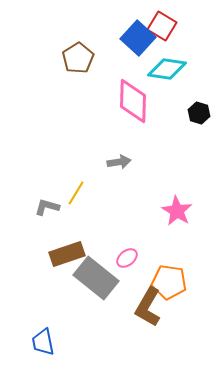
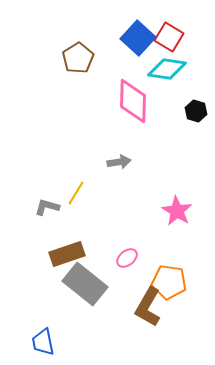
red square: moved 7 px right, 11 px down
black hexagon: moved 3 px left, 2 px up
gray rectangle: moved 11 px left, 6 px down
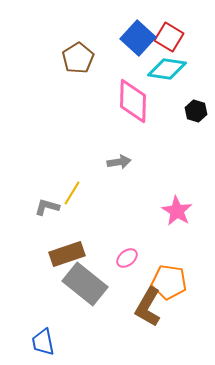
yellow line: moved 4 px left
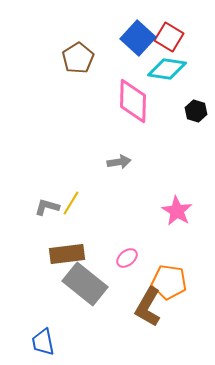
yellow line: moved 1 px left, 10 px down
brown rectangle: rotated 12 degrees clockwise
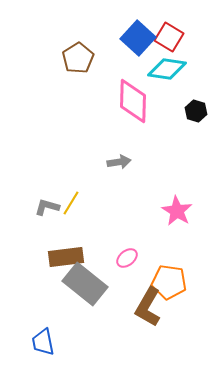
brown rectangle: moved 1 px left, 3 px down
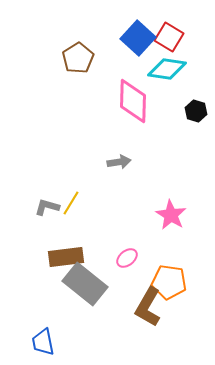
pink star: moved 6 px left, 4 px down
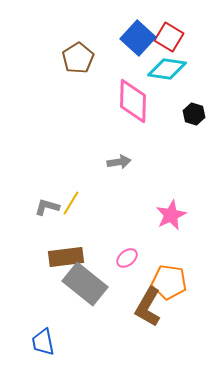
black hexagon: moved 2 px left, 3 px down
pink star: rotated 16 degrees clockwise
